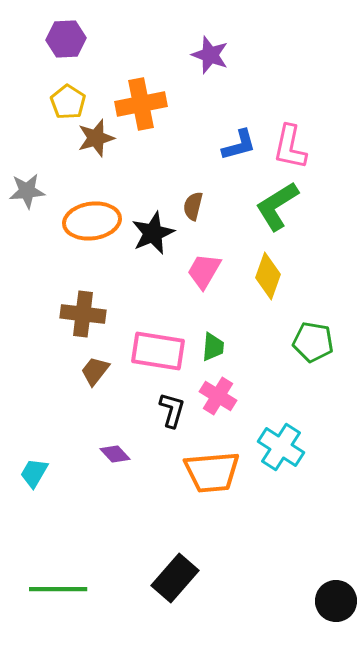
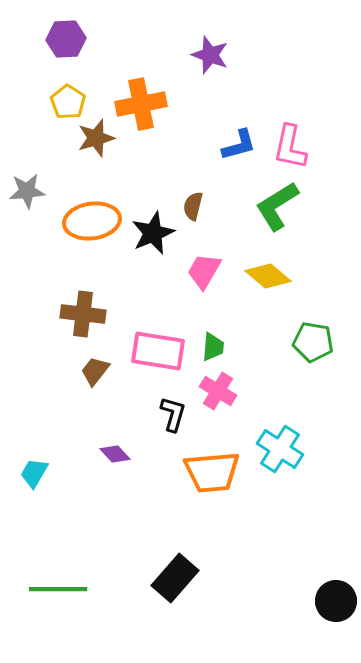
yellow diamond: rotated 69 degrees counterclockwise
pink cross: moved 5 px up
black L-shape: moved 1 px right, 4 px down
cyan cross: moved 1 px left, 2 px down
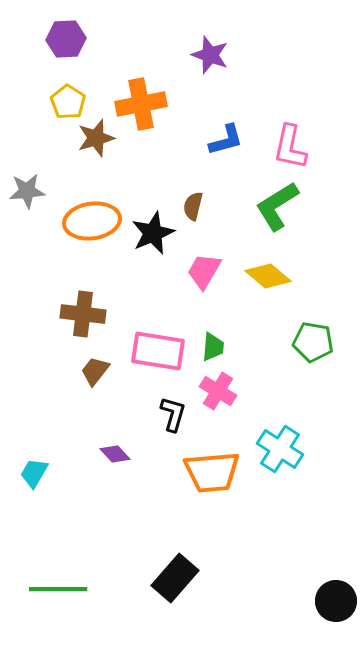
blue L-shape: moved 13 px left, 5 px up
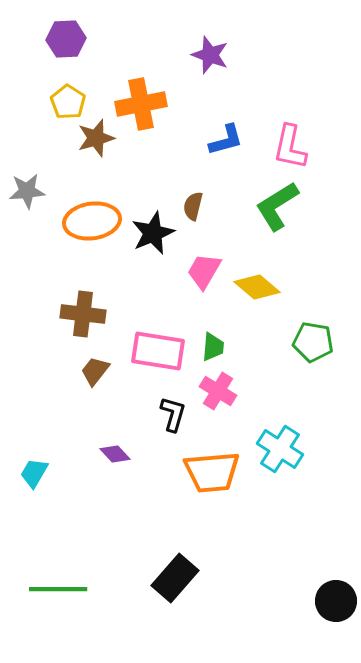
yellow diamond: moved 11 px left, 11 px down
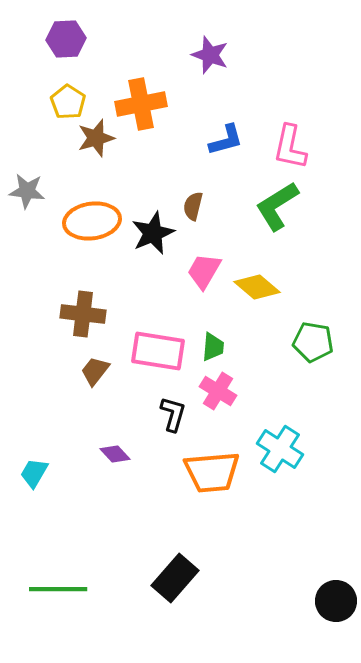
gray star: rotated 12 degrees clockwise
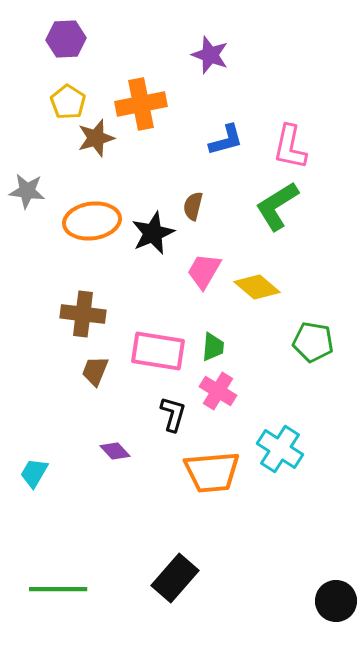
brown trapezoid: rotated 16 degrees counterclockwise
purple diamond: moved 3 px up
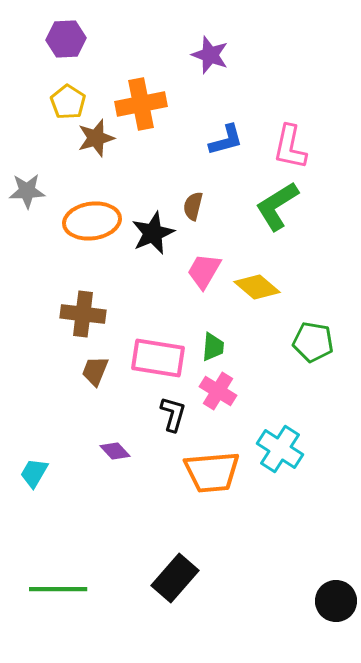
gray star: rotated 9 degrees counterclockwise
pink rectangle: moved 7 px down
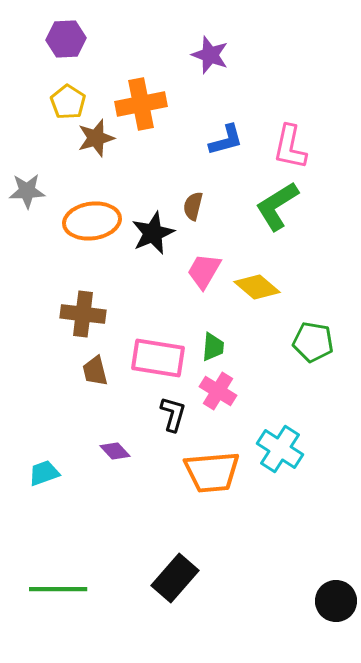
brown trapezoid: rotated 36 degrees counterclockwise
cyan trapezoid: moved 10 px right; rotated 40 degrees clockwise
